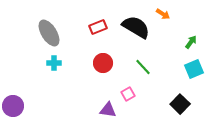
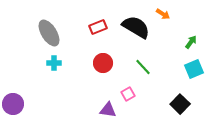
purple circle: moved 2 px up
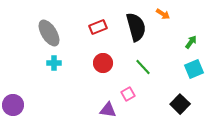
black semicircle: rotated 44 degrees clockwise
purple circle: moved 1 px down
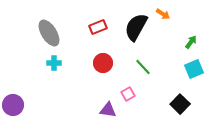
black semicircle: rotated 136 degrees counterclockwise
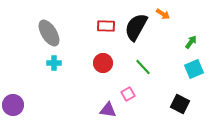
red rectangle: moved 8 px right, 1 px up; rotated 24 degrees clockwise
black square: rotated 18 degrees counterclockwise
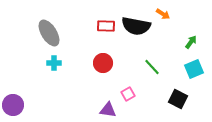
black semicircle: moved 1 px up; rotated 108 degrees counterclockwise
green line: moved 9 px right
black square: moved 2 px left, 5 px up
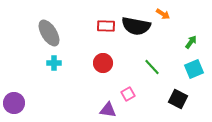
purple circle: moved 1 px right, 2 px up
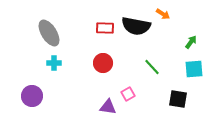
red rectangle: moved 1 px left, 2 px down
cyan square: rotated 18 degrees clockwise
black square: rotated 18 degrees counterclockwise
purple circle: moved 18 px right, 7 px up
purple triangle: moved 3 px up
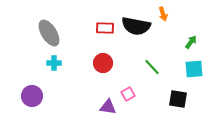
orange arrow: rotated 40 degrees clockwise
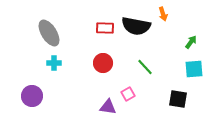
green line: moved 7 px left
